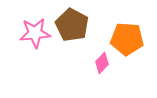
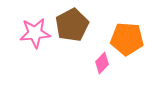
brown pentagon: rotated 16 degrees clockwise
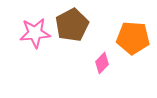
orange pentagon: moved 6 px right, 1 px up
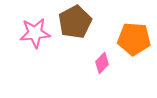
brown pentagon: moved 3 px right, 3 px up
orange pentagon: moved 1 px right, 1 px down
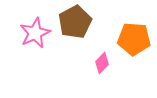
pink star: rotated 20 degrees counterclockwise
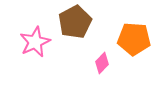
pink star: moved 9 px down
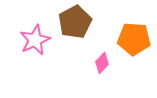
pink star: moved 2 px up
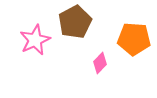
pink diamond: moved 2 px left
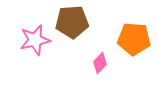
brown pentagon: moved 3 px left; rotated 24 degrees clockwise
pink star: rotated 12 degrees clockwise
